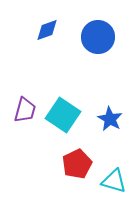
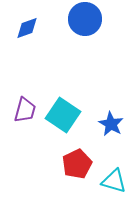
blue diamond: moved 20 px left, 2 px up
blue circle: moved 13 px left, 18 px up
blue star: moved 1 px right, 5 px down
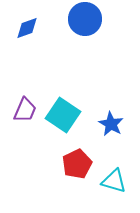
purple trapezoid: rotated 8 degrees clockwise
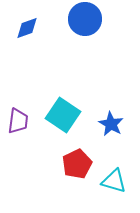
purple trapezoid: moved 7 px left, 11 px down; rotated 16 degrees counterclockwise
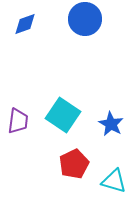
blue diamond: moved 2 px left, 4 px up
red pentagon: moved 3 px left
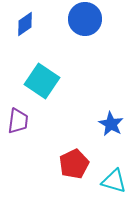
blue diamond: rotated 15 degrees counterclockwise
cyan square: moved 21 px left, 34 px up
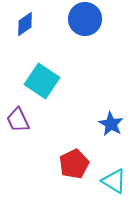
purple trapezoid: moved 1 px up; rotated 148 degrees clockwise
cyan triangle: rotated 16 degrees clockwise
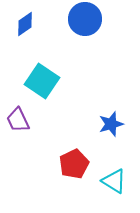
blue star: rotated 25 degrees clockwise
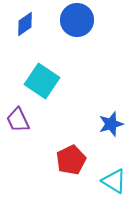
blue circle: moved 8 px left, 1 px down
red pentagon: moved 3 px left, 4 px up
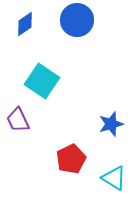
red pentagon: moved 1 px up
cyan triangle: moved 3 px up
